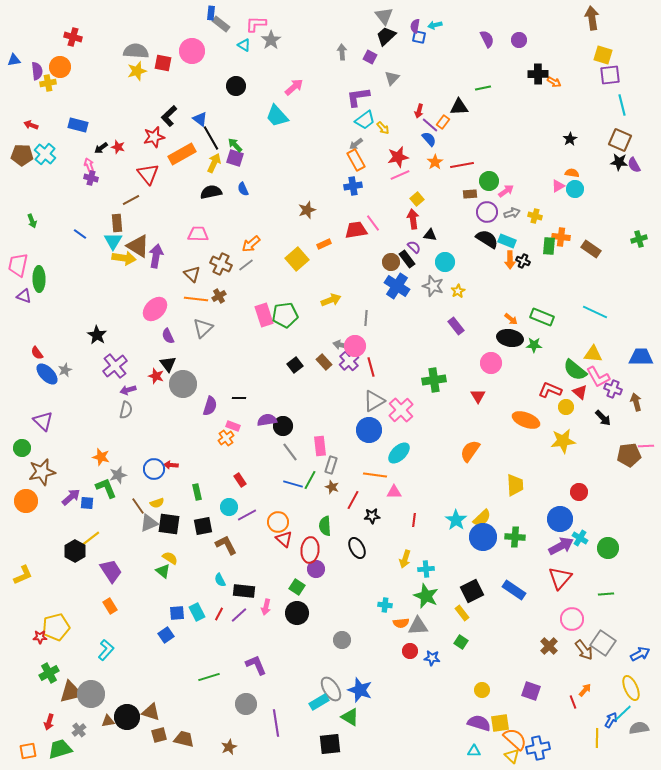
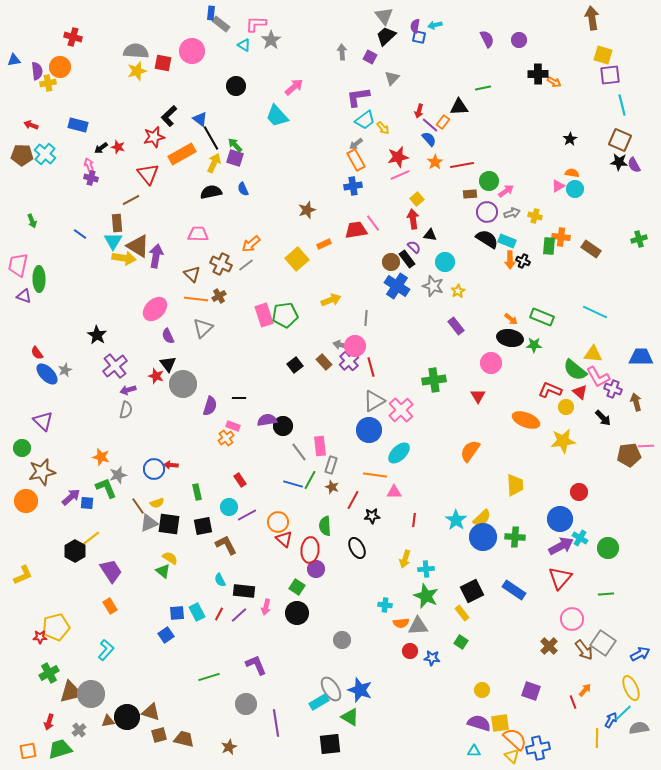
gray line at (290, 452): moved 9 px right
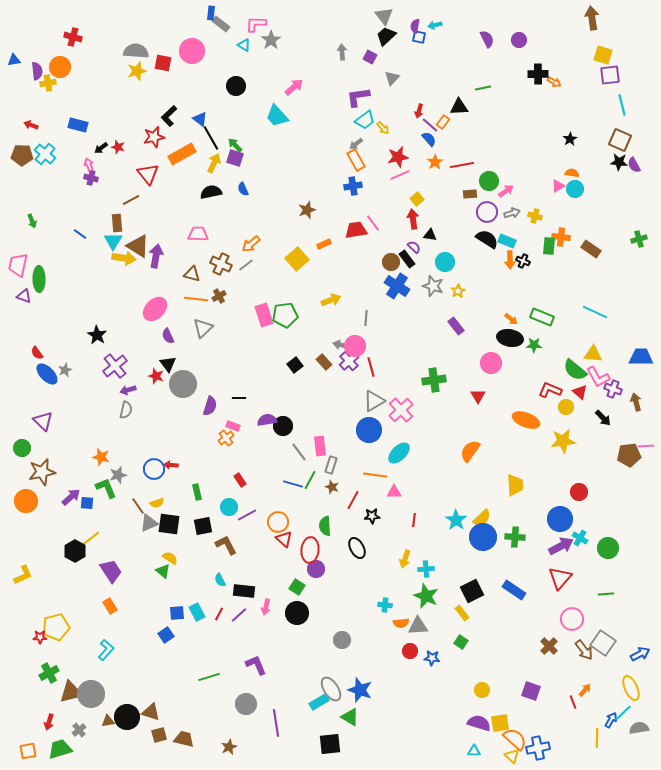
brown triangle at (192, 274): rotated 30 degrees counterclockwise
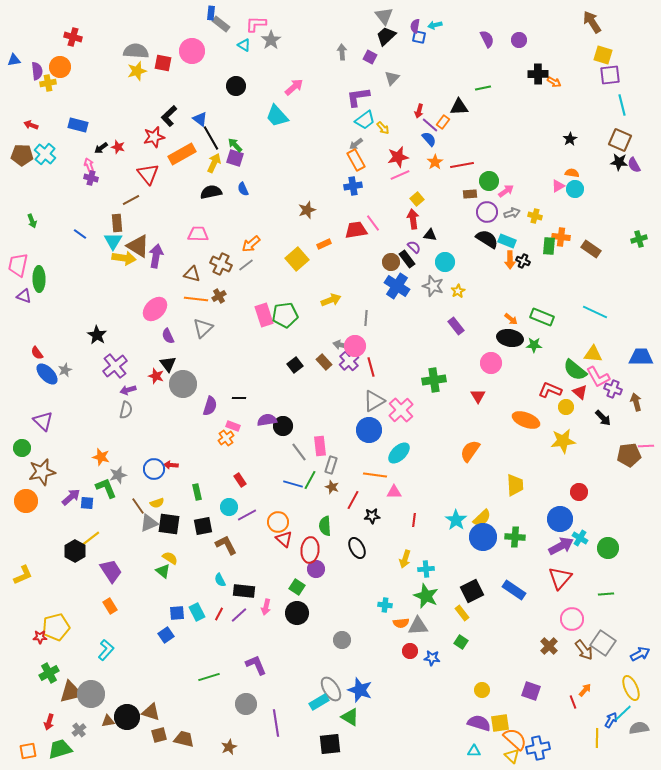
brown arrow at (592, 18): moved 4 px down; rotated 25 degrees counterclockwise
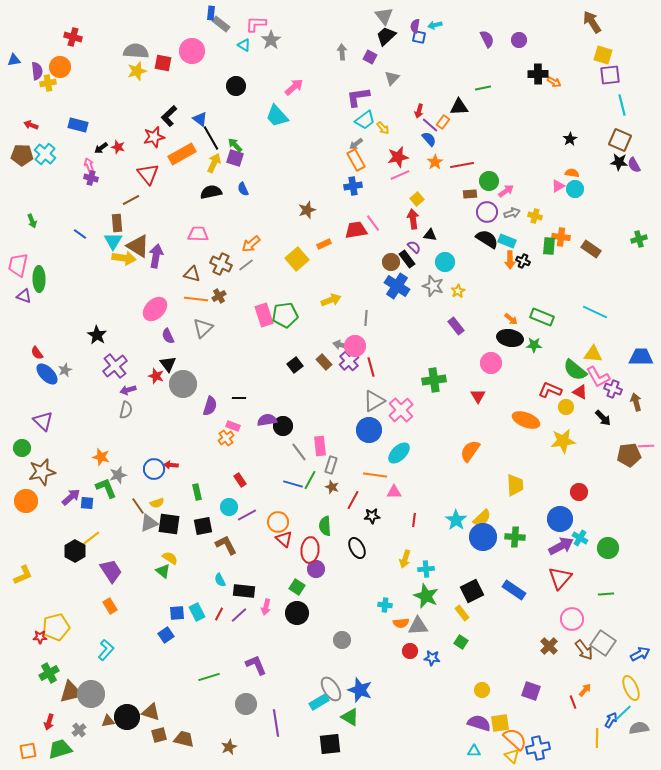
red triangle at (580, 392): rotated 14 degrees counterclockwise
